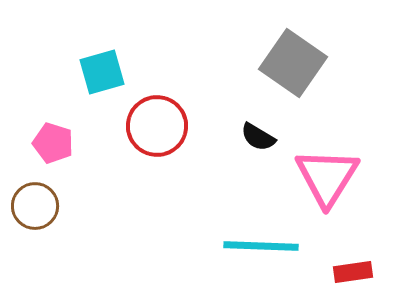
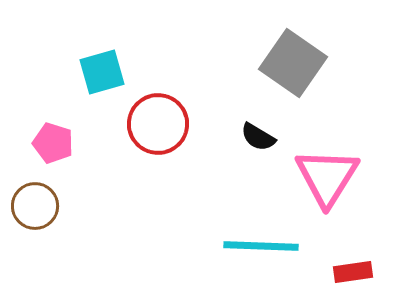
red circle: moved 1 px right, 2 px up
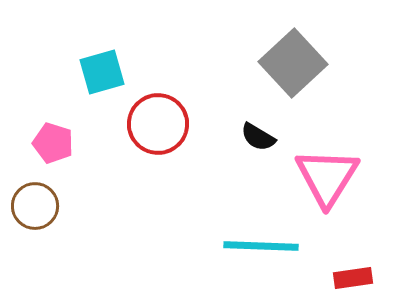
gray square: rotated 12 degrees clockwise
red rectangle: moved 6 px down
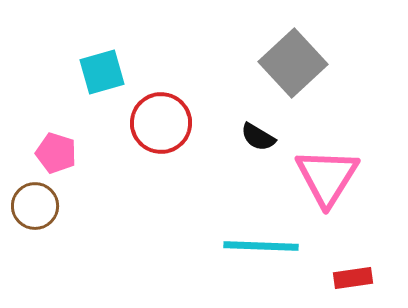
red circle: moved 3 px right, 1 px up
pink pentagon: moved 3 px right, 10 px down
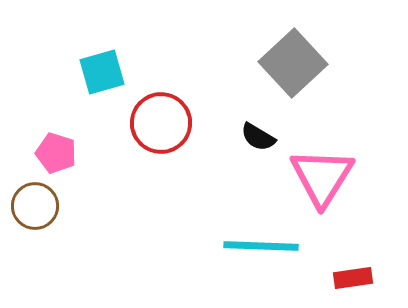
pink triangle: moved 5 px left
